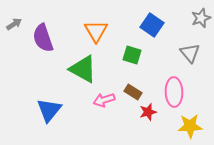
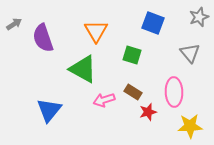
gray star: moved 2 px left, 1 px up
blue square: moved 1 px right, 2 px up; rotated 15 degrees counterclockwise
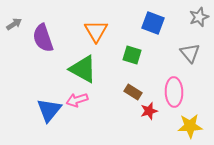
pink arrow: moved 27 px left
red star: moved 1 px right, 1 px up
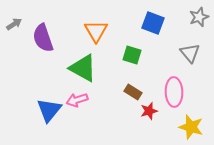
green triangle: moved 1 px up
yellow star: moved 1 px right, 1 px down; rotated 20 degrees clockwise
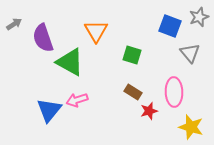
blue square: moved 17 px right, 3 px down
green triangle: moved 13 px left, 6 px up
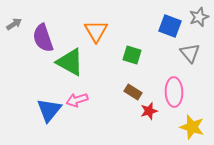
yellow star: moved 1 px right
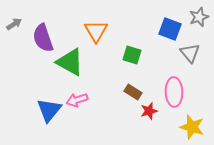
blue square: moved 3 px down
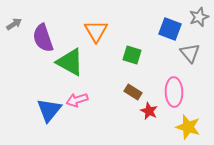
red star: rotated 30 degrees counterclockwise
yellow star: moved 4 px left
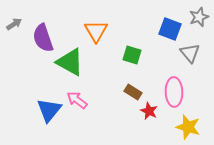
pink arrow: rotated 55 degrees clockwise
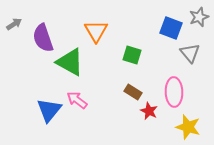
blue square: moved 1 px right, 1 px up
